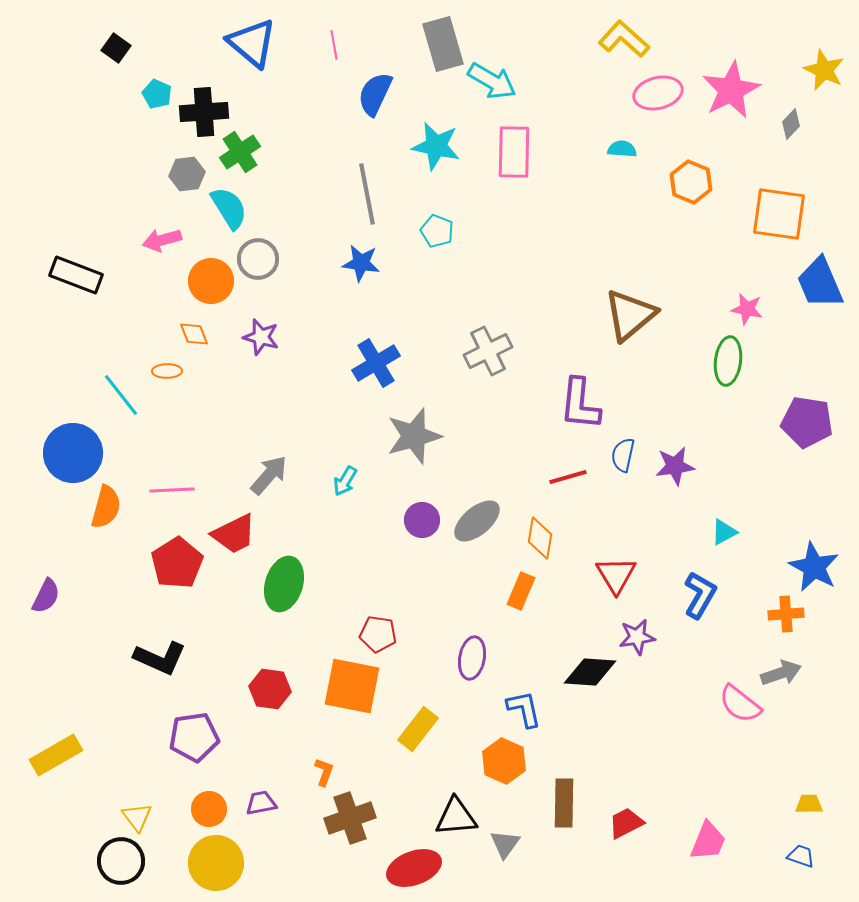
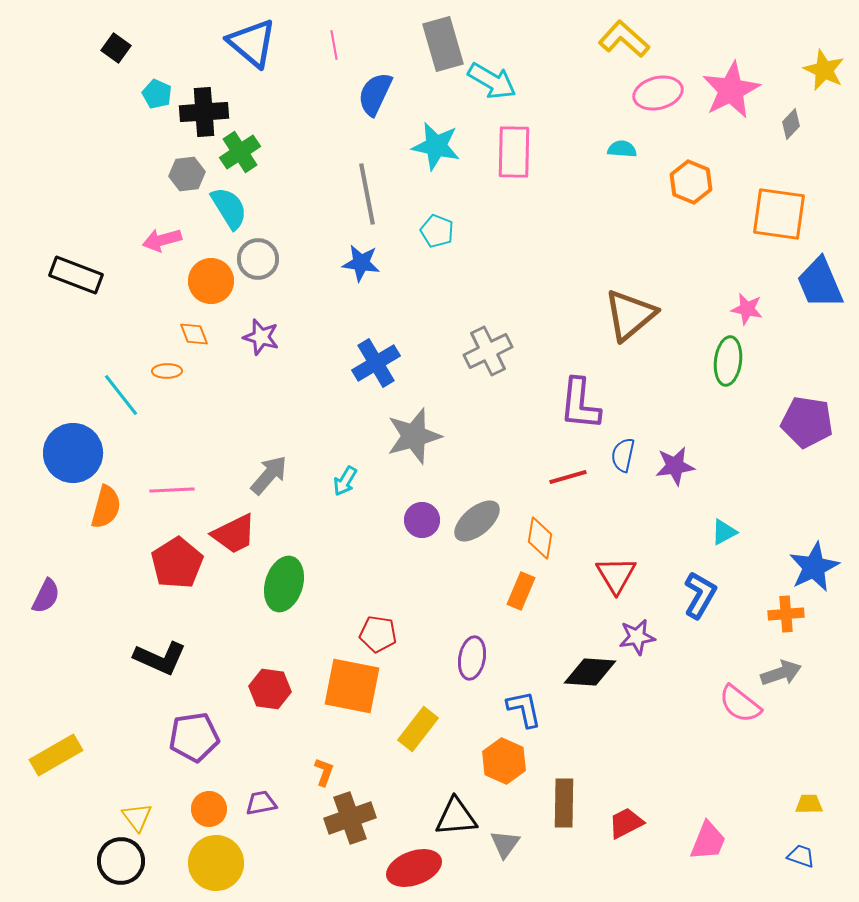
blue star at (814, 567): rotated 18 degrees clockwise
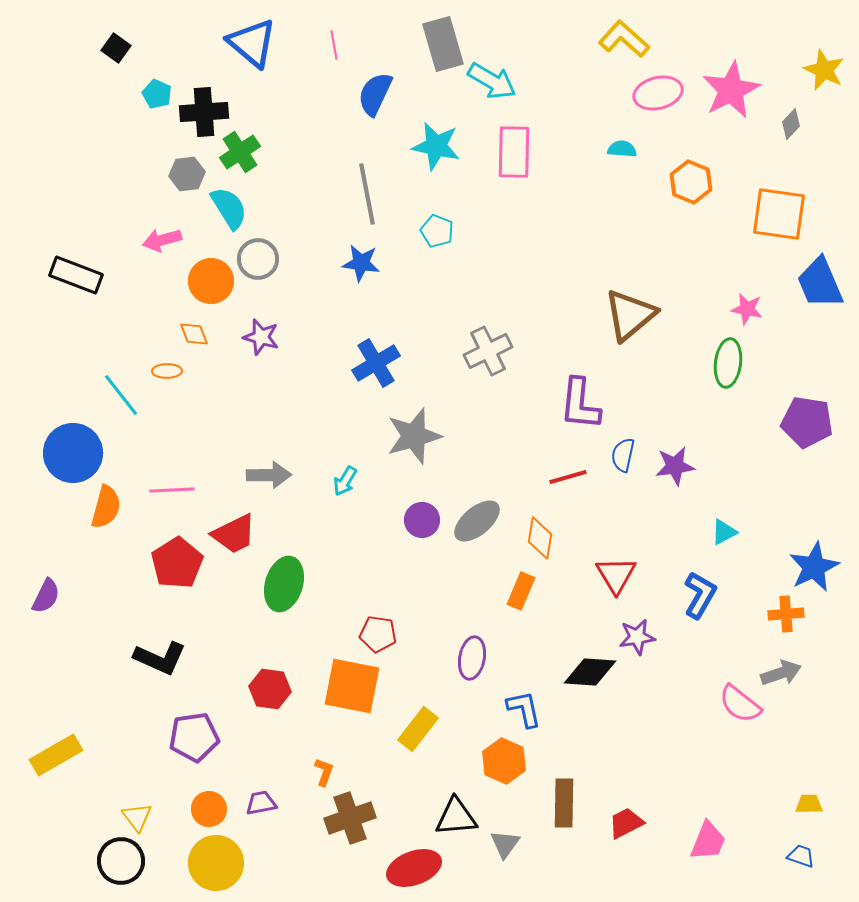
green ellipse at (728, 361): moved 2 px down
gray arrow at (269, 475): rotated 48 degrees clockwise
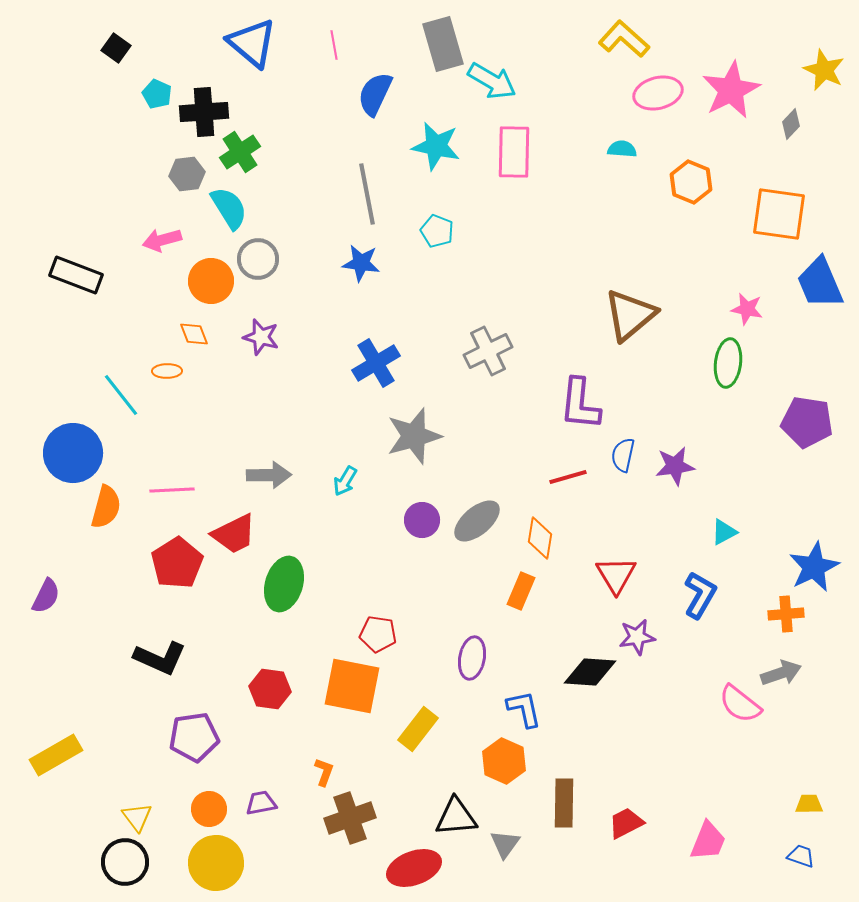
black circle at (121, 861): moved 4 px right, 1 px down
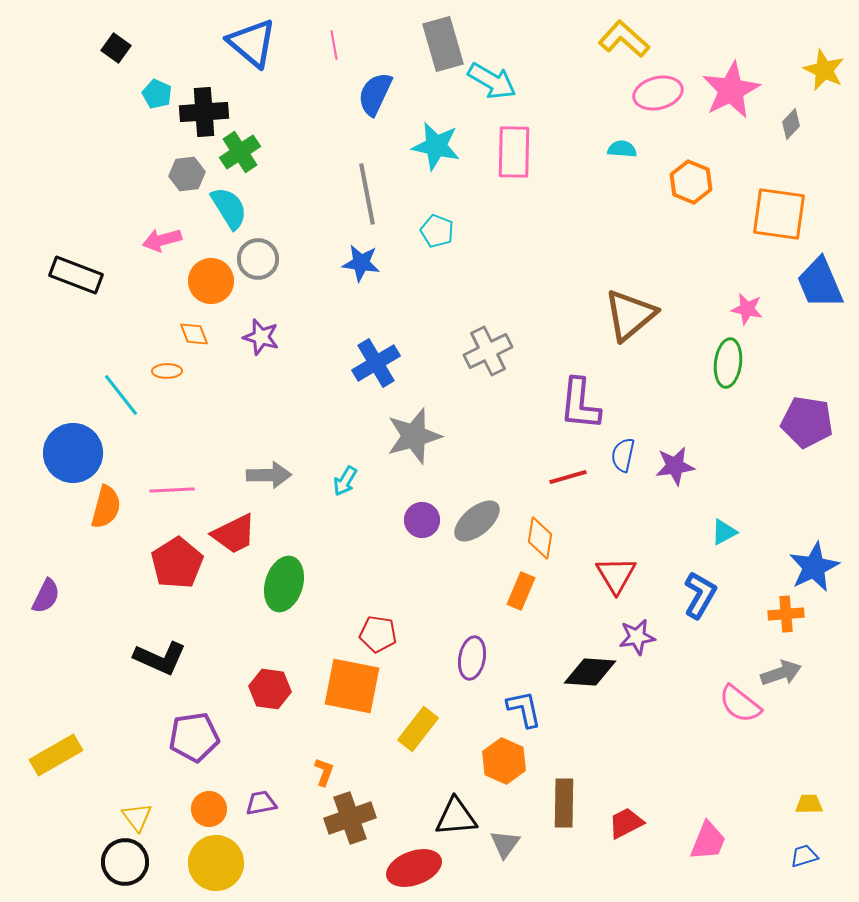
blue trapezoid at (801, 856): moved 3 px right; rotated 36 degrees counterclockwise
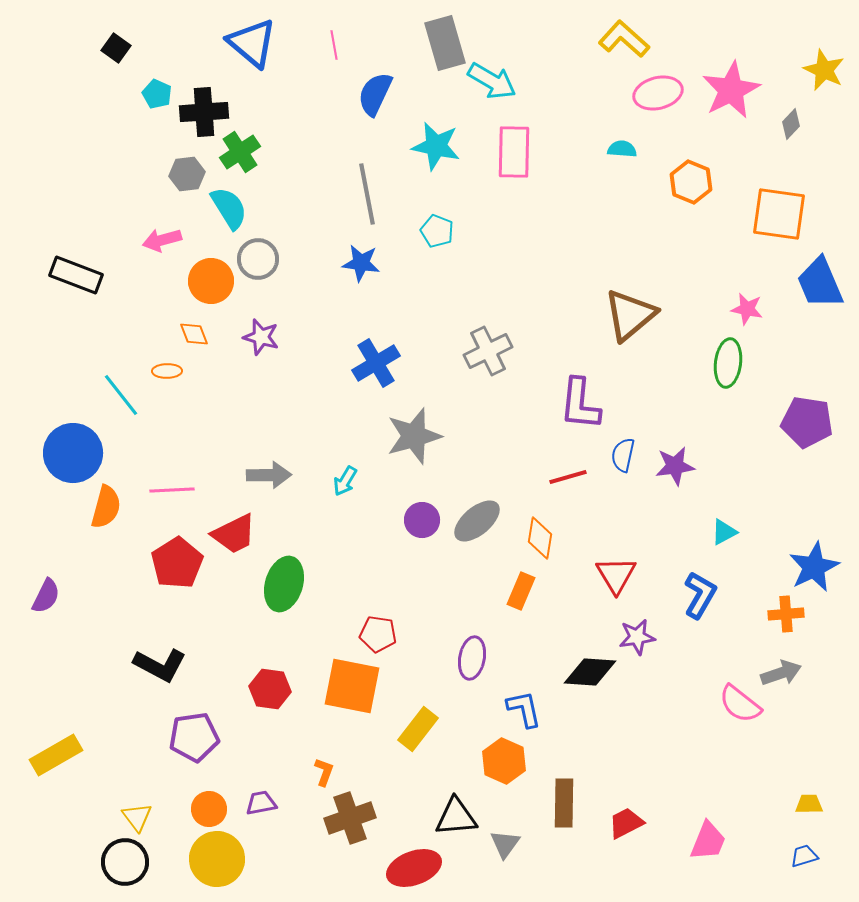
gray rectangle at (443, 44): moved 2 px right, 1 px up
black L-shape at (160, 658): moved 7 px down; rotated 4 degrees clockwise
yellow circle at (216, 863): moved 1 px right, 4 px up
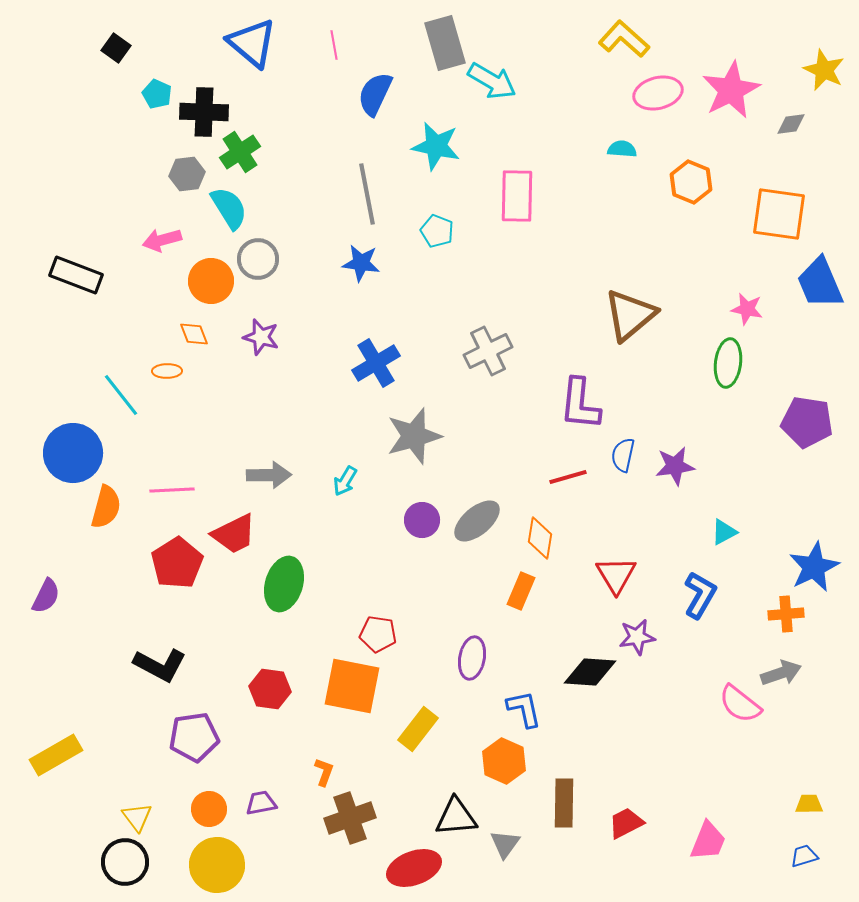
black cross at (204, 112): rotated 6 degrees clockwise
gray diamond at (791, 124): rotated 40 degrees clockwise
pink rectangle at (514, 152): moved 3 px right, 44 px down
yellow circle at (217, 859): moved 6 px down
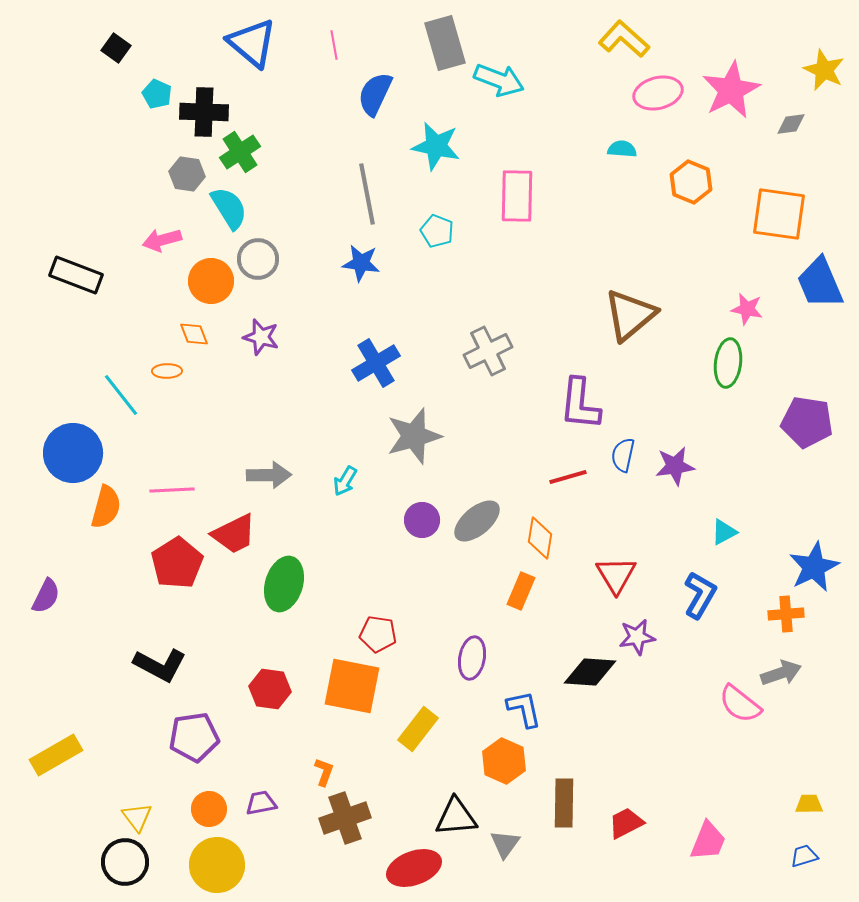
cyan arrow at (492, 81): moved 7 px right, 1 px up; rotated 9 degrees counterclockwise
gray hexagon at (187, 174): rotated 16 degrees clockwise
brown cross at (350, 818): moved 5 px left
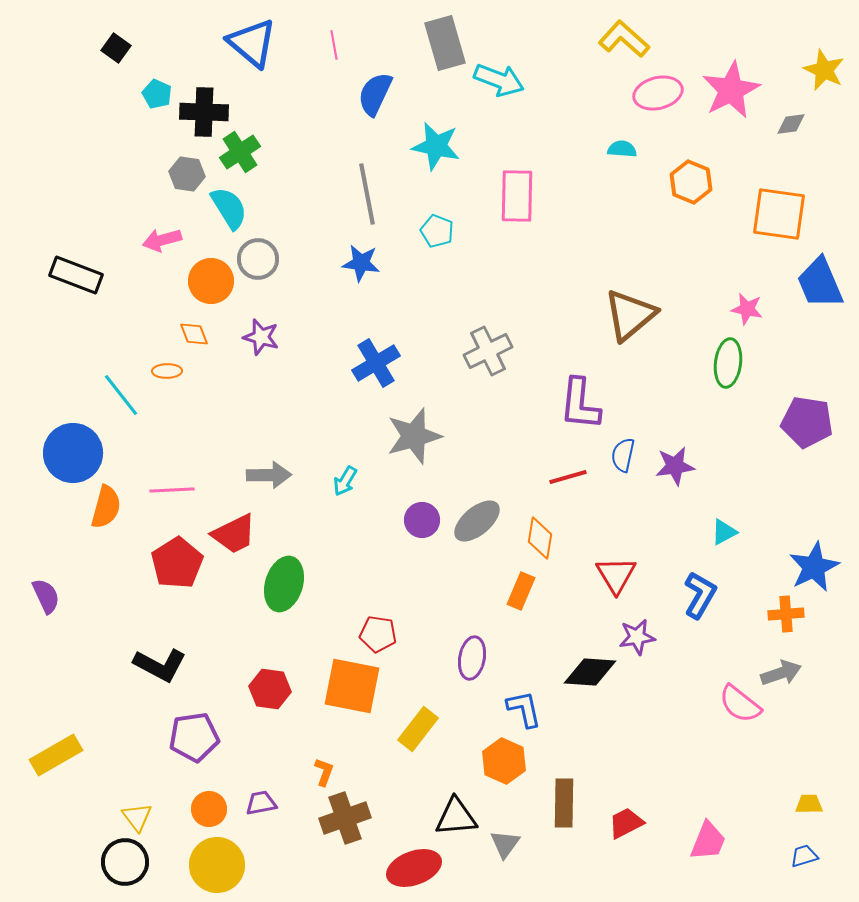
purple semicircle at (46, 596): rotated 51 degrees counterclockwise
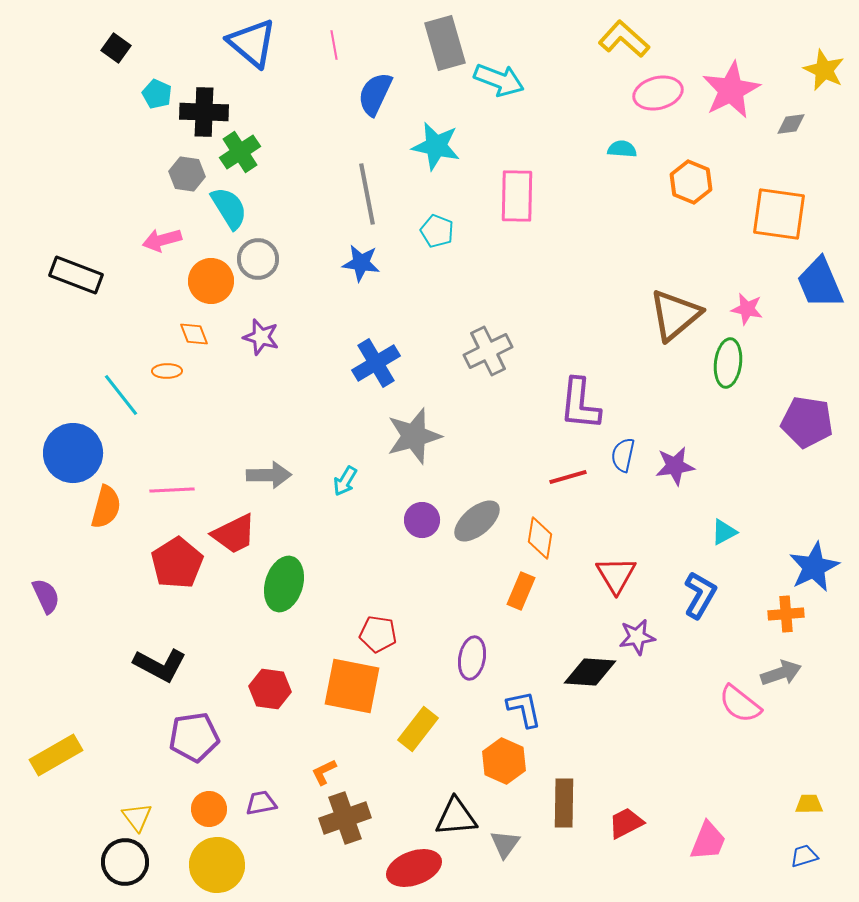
brown triangle at (630, 315): moved 45 px right
orange L-shape at (324, 772): rotated 136 degrees counterclockwise
